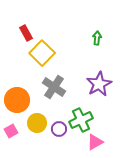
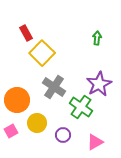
green cross: moved 13 px up; rotated 30 degrees counterclockwise
purple circle: moved 4 px right, 6 px down
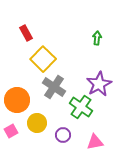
yellow square: moved 1 px right, 6 px down
pink triangle: rotated 18 degrees clockwise
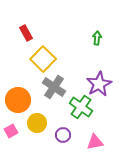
orange circle: moved 1 px right
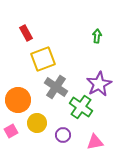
green arrow: moved 2 px up
yellow square: rotated 25 degrees clockwise
gray cross: moved 2 px right
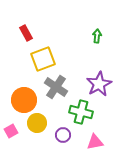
orange circle: moved 6 px right
green cross: moved 5 px down; rotated 20 degrees counterclockwise
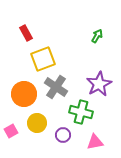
green arrow: rotated 24 degrees clockwise
orange circle: moved 6 px up
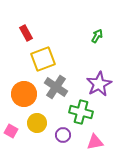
pink square: rotated 32 degrees counterclockwise
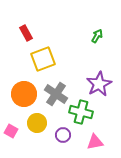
gray cross: moved 7 px down
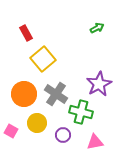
green arrow: moved 8 px up; rotated 32 degrees clockwise
yellow square: rotated 20 degrees counterclockwise
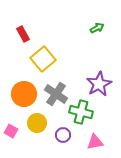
red rectangle: moved 3 px left, 1 px down
